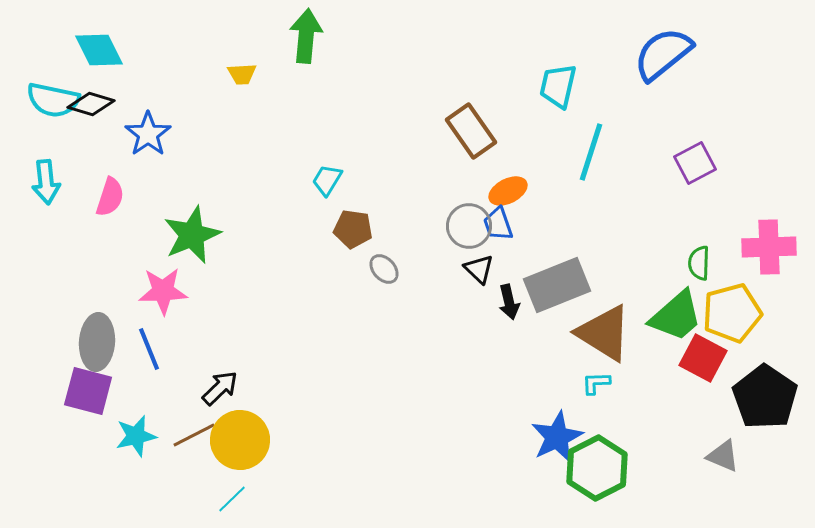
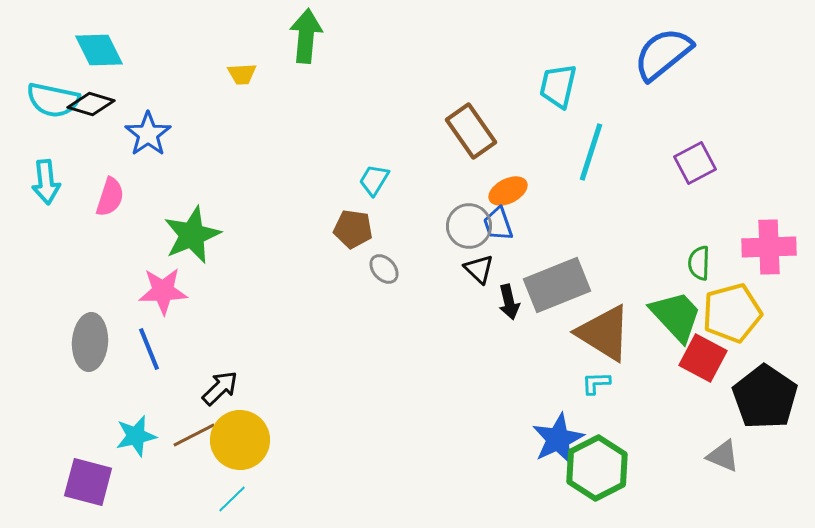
cyan trapezoid at (327, 180): moved 47 px right
green trapezoid at (676, 316): rotated 92 degrees counterclockwise
gray ellipse at (97, 342): moved 7 px left
purple square at (88, 391): moved 91 px down
blue star at (557, 437): moved 1 px right, 2 px down
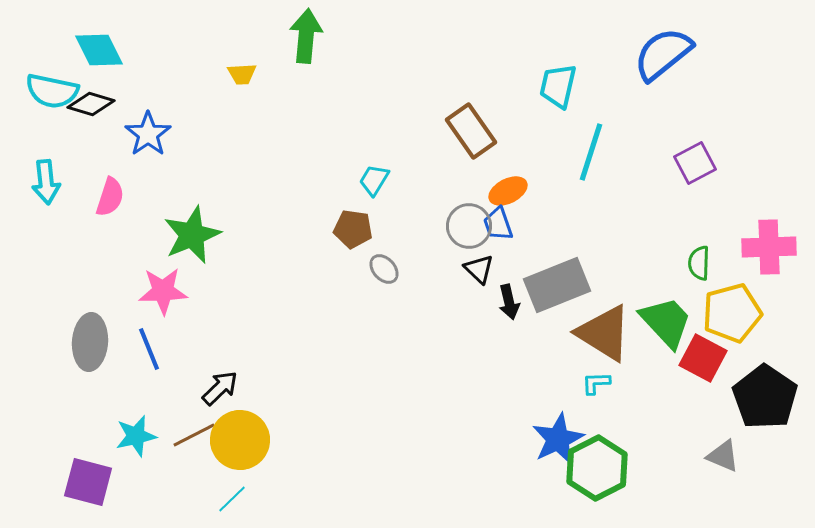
cyan semicircle at (53, 100): moved 1 px left, 9 px up
green trapezoid at (676, 316): moved 10 px left, 6 px down
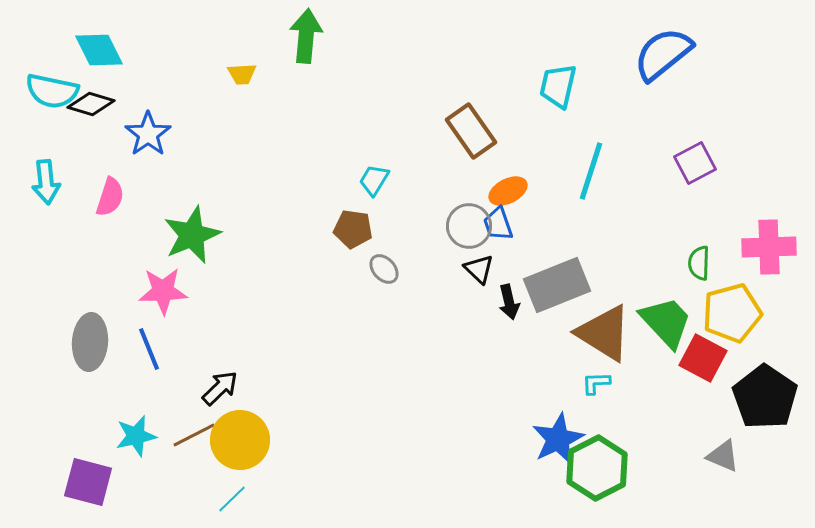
cyan line at (591, 152): moved 19 px down
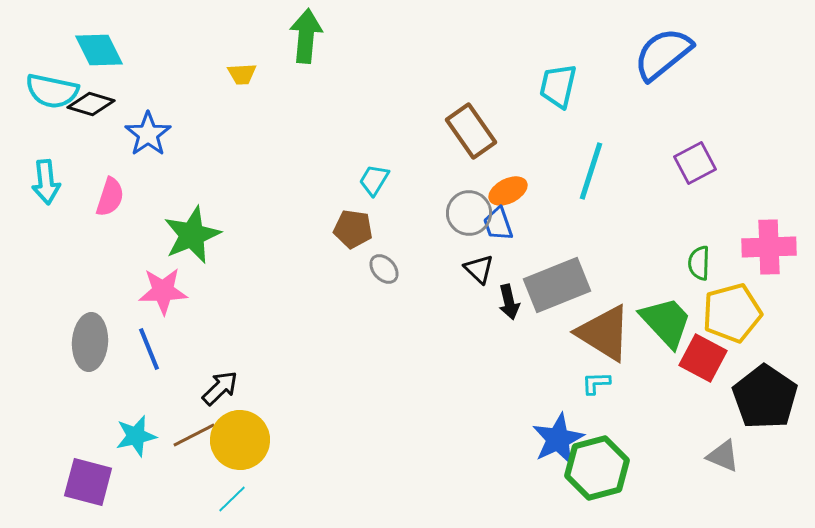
gray circle at (469, 226): moved 13 px up
green hexagon at (597, 468): rotated 12 degrees clockwise
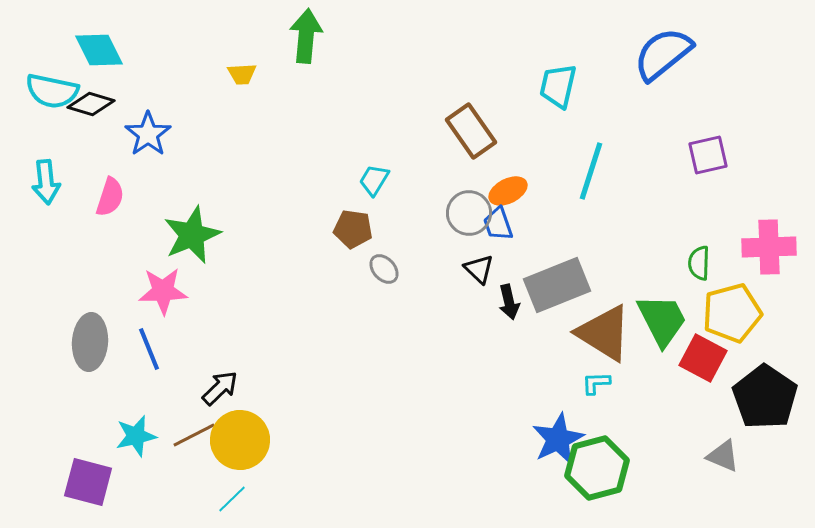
purple square at (695, 163): moved 13 px right, 8 px up; rotated 15 degrees clockwise
green trapezoid at (666, 322): moved 4 px left, 2 px up; rotated 16 degrees clockwise
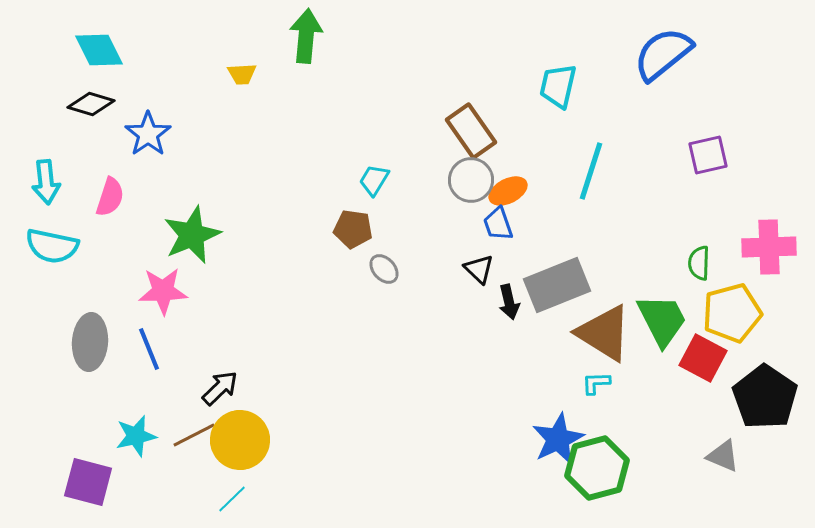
cyan semicircle at (52, 91): moved 155 px down
gray circle at (469, 213): moved 2 px right, 33 px up
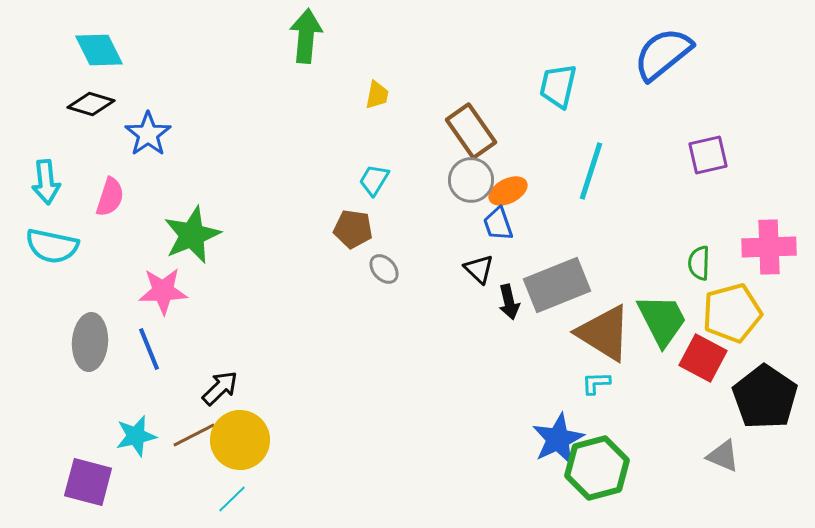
yellow trapezoid at (242, 74): moved 135 px right, 21 px down; rotated 76 degrees counterclockwise
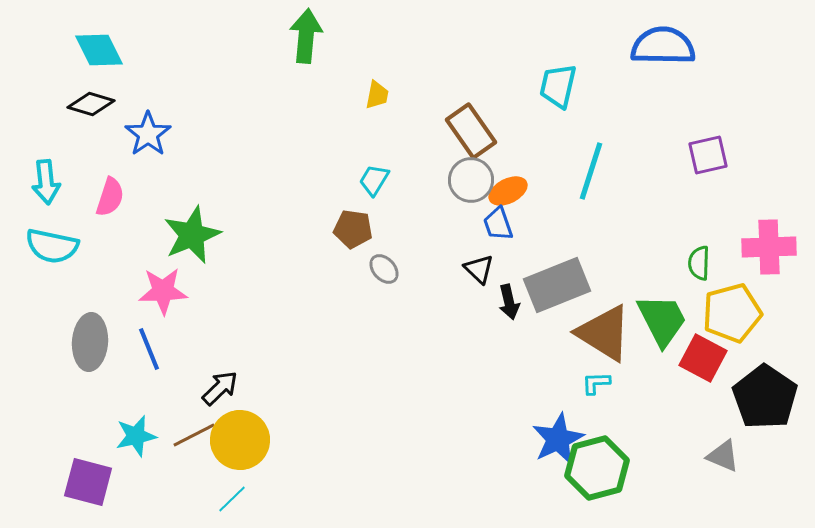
blue semicircle at (663, 54): moved 8 px up; rotated 40 degrees clockwise
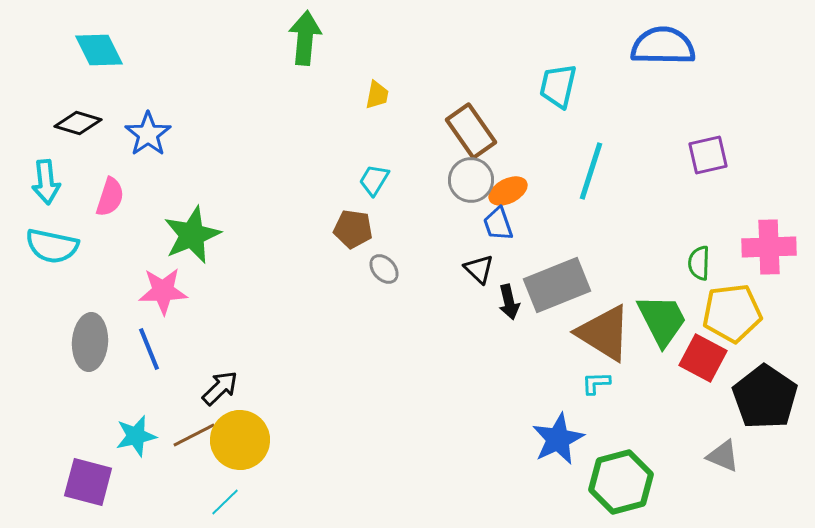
green arrow at (306, 36): moved 1 px left, 2 px down
black diamond at (91, 104): moved 13 px left, 19 px down
yellow pentagon at (732, 313): rotated 8 degrees clockwise
green hexagon at (597, 468): moved 24 px right, 14 px down
cyan line at (232, 499): moved 7 px left, 3 px down
